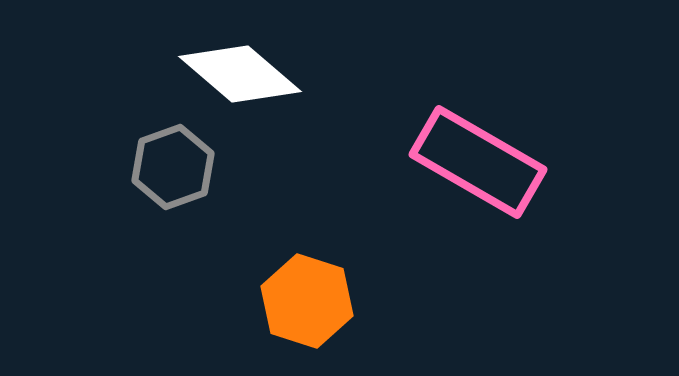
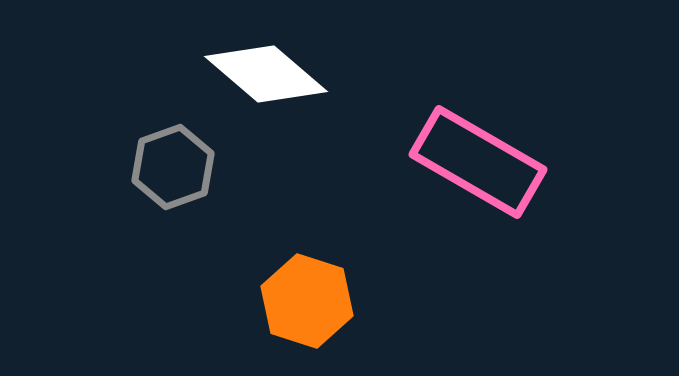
white diamond: moved 26 px right
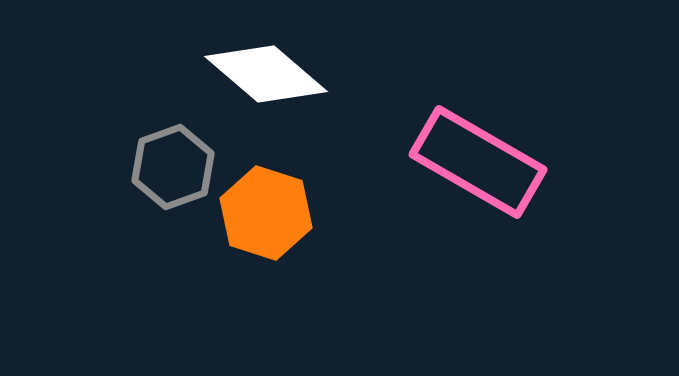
orange hexagon: moved 41 px left, 88 px up
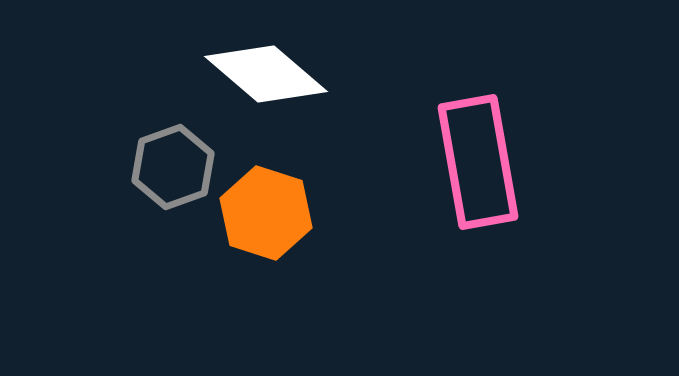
pink rectangle: rotated 50 degrees clockwise
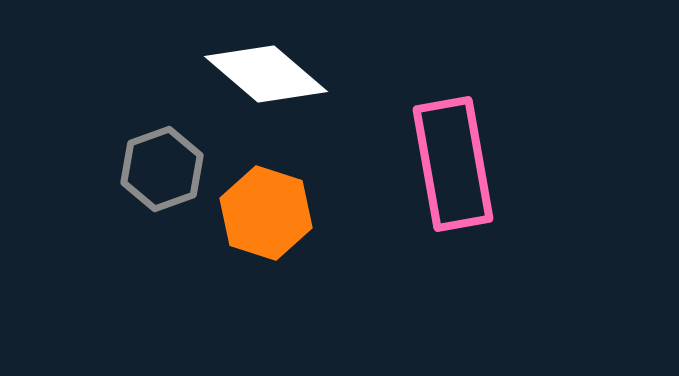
pink rectangle: moved 25 px left, 2 px down
gray hexagon: moved 11 px left, 2 px down
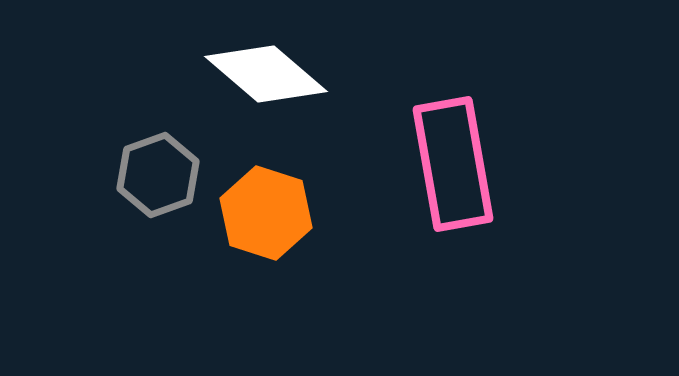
gray hexagon: moved 4 px left, 6 px down
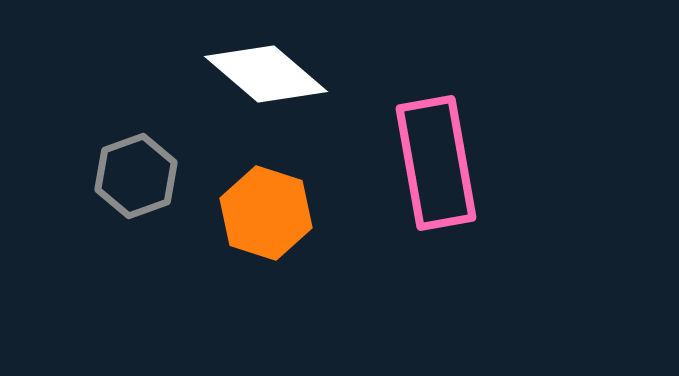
pink rectangle: moved 17 px left, 1 px up
gray hexagon: moved 22 px left, 1 px down
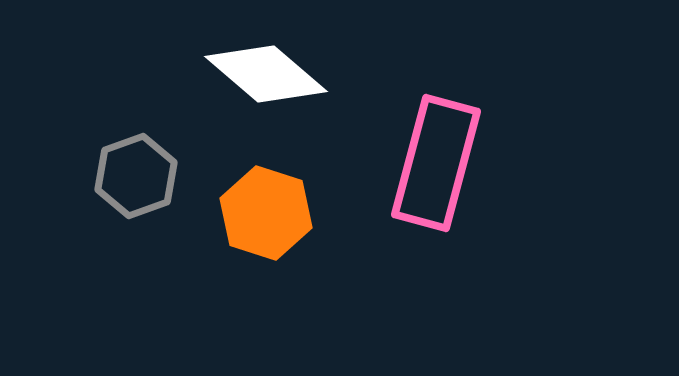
pink rectangle: rotated 25 degrees clockwise
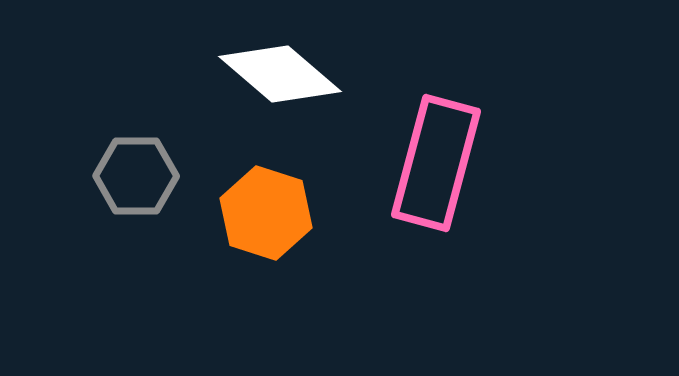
white diamond: moved 14 px right
gray hexagon: rotated 20 degrees clockwise
